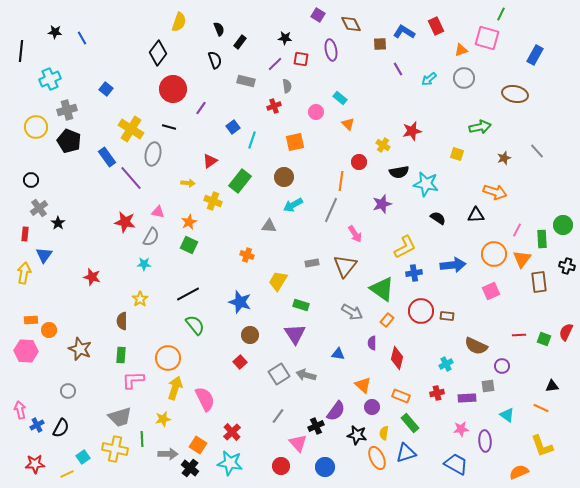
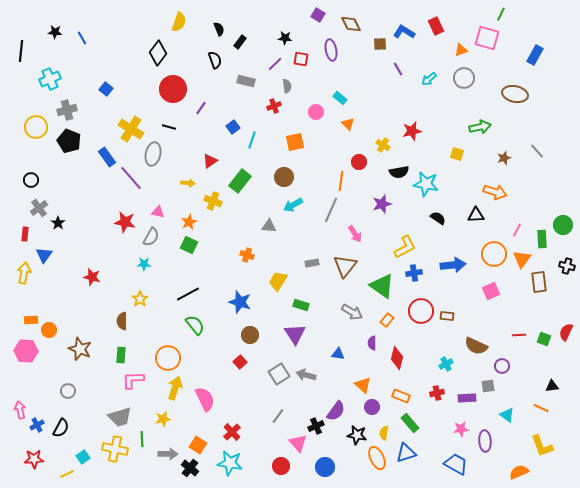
green triangle at (382, 289): moved 3 px up
red star at (35, 464): moved 1 px left, 5 px up
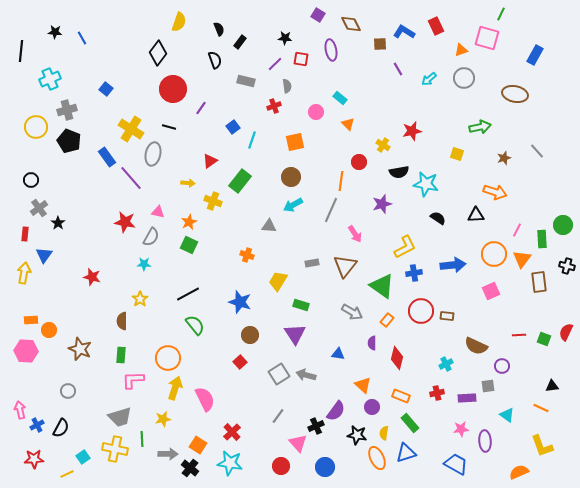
brown circle at (284, 177): moved 7 px right
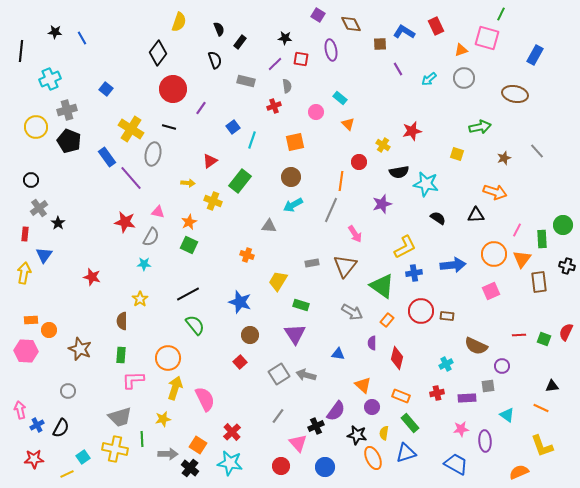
orange ellipse at (377, 458): moved 4 px left
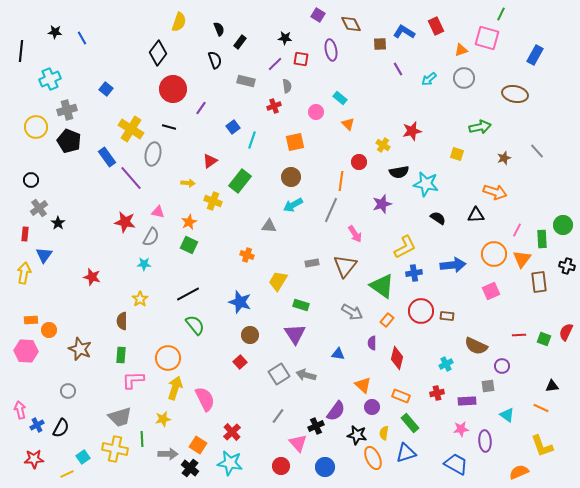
purple rectangle at (467, 398): moved 3 px down
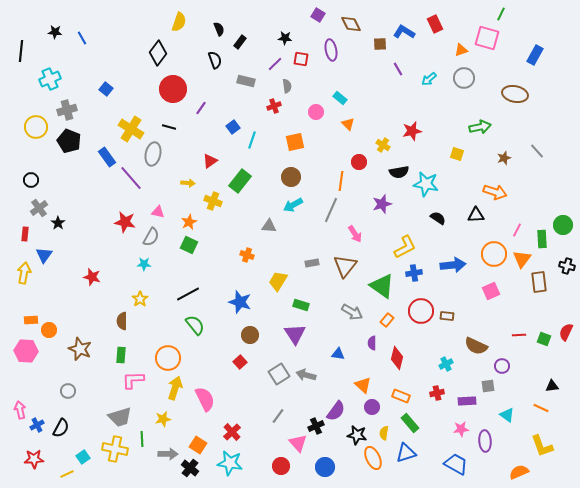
red rectangle at (436, 26): moved 1 px left, 2 px up
